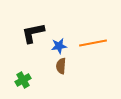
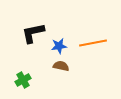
brown semicircle: rotated 98 degrees clockwise
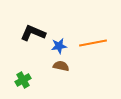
black L-shape: rotated 35 degrees clockwise
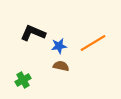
orange line: rotated 20 degrees counterclockwise
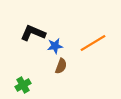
blue star: moved 4 px left
brown semicircle: rotated 98 degrees clockwise
green cross: moved 5 px down
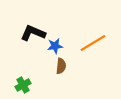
brown semicircle: rotated 14 degrees counterclockwise
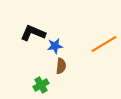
orange line: moved 11 px right, 1 px down
green cross: moved 18 px right
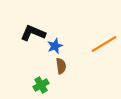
blue star: rotated 14 degrees counterclockwise
brown semicircle: rotated 14 degrees counterclockwise
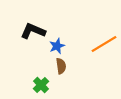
black L-shape: moved 2 px up
blue star: moved 2 px right
green cross: rotated 14 degrees counterclockwise
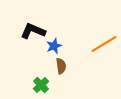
blue star: moved 3 px left
